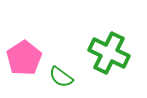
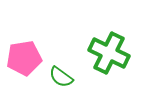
pink pentagon: rotated 24 degrees clockwise
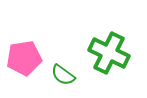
green semicircle: moved 2 px right, 2 px up
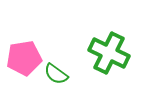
green semicircle: moved 7 px left, 1 px up
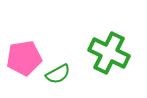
green semicircle: moved 2 px right; rotated 65 degrees counterclockwise
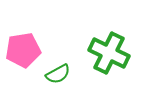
pink pentagon: moved 1 px left, 8 px up
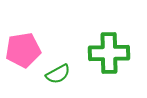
green cross: rotated 27 degrees counterclockwise
